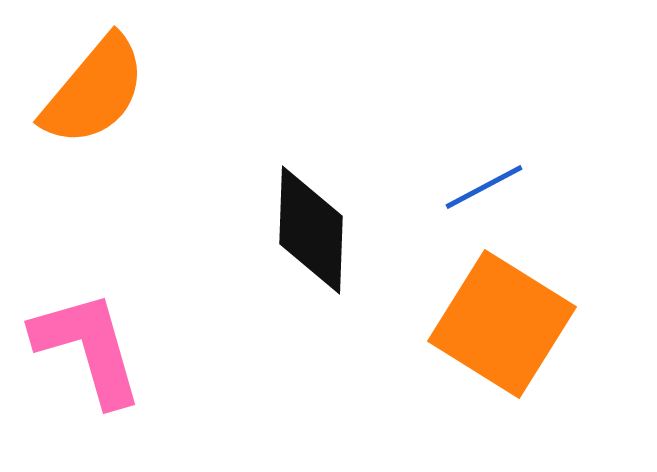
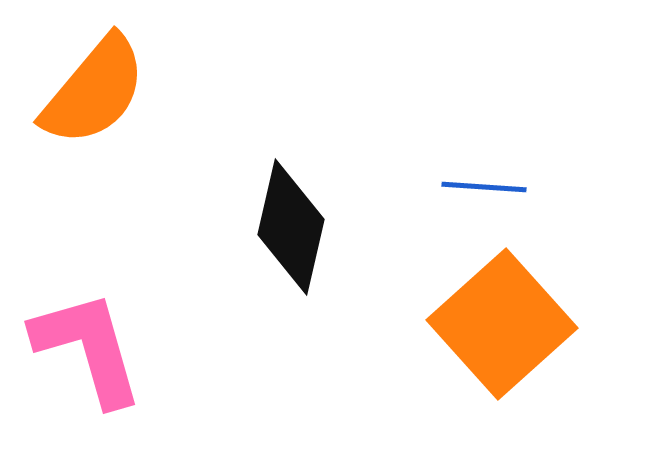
blue line: rotated 32 degrees clockwise
black diamond: moved 20 px left, 3 px up; rotated 11 degrees clockwise
orange square: rotated 16 degrees clockwise
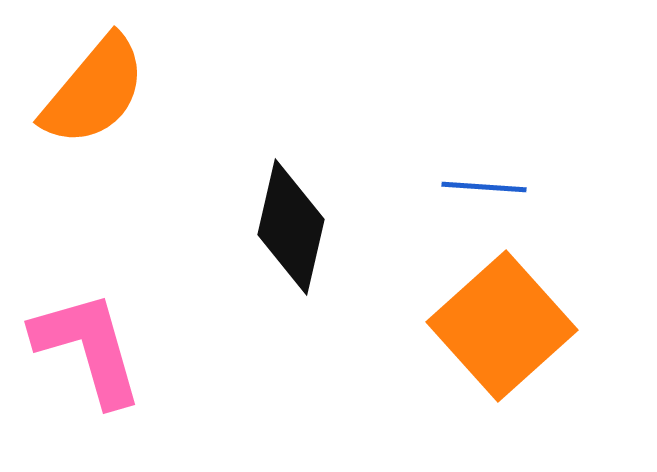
orange square: moved 2 px down
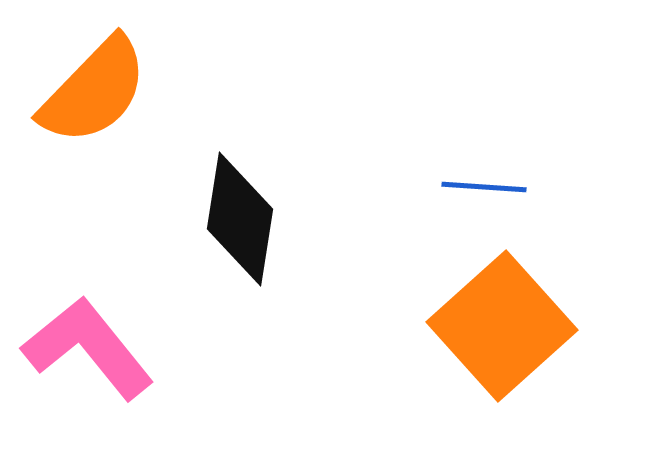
orange semicircle: rotated 4 degrees clockwise
black diamond: moved 51 px left, 8 px up; rotated 4 degrees counterclockwise
pink L-shape: rotated 23 degrees counterclockwise
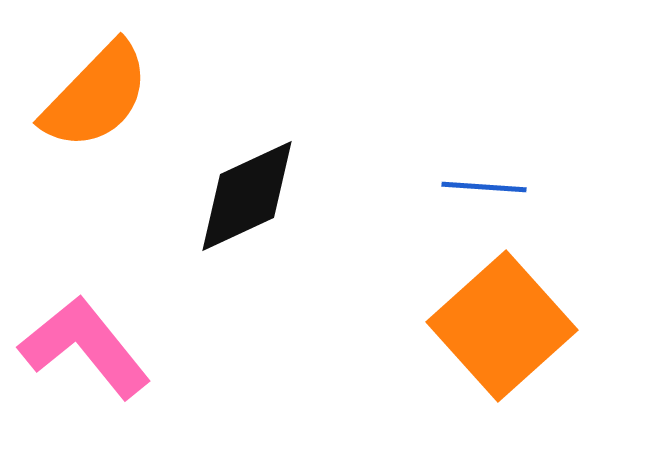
orange semicircle: moved 2 px right, 5 px down
black diamond: moved 7 px right, 23 px up; rotated 56 degrees clockwise
pink L-shape: moved 3 px left, 1 px up
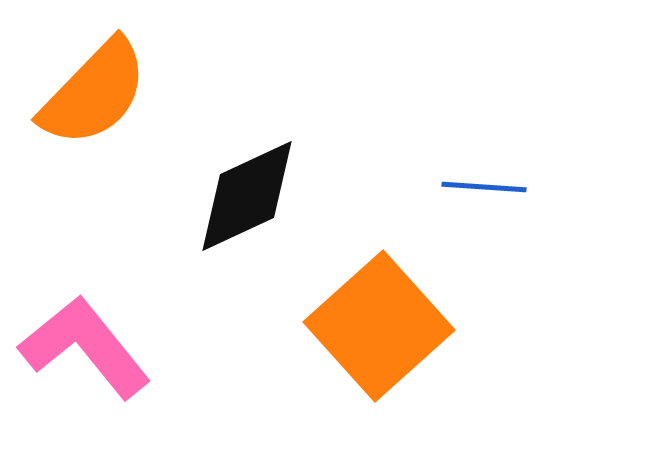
orange semicircle: moved 2 px left, 3 px up
orange square: moved 123 px left
